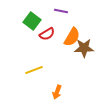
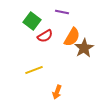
purple line: moved 1 px right, 1 px down
red semicircle: moved 2 px left, 2 px down
brown star: rotated 30 degrees counterclockwise
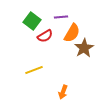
purple line: moved 1 px left, 5 px down; rotated 16 degrees counterclockwise
orange semicircle: moved 4 px up
orange arrow: moved 6 px right
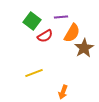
yellow line: moved 3 px down
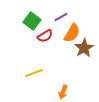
purple line: rotated 24 degrees counterclockwise
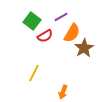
yellow line: rotated 42 degrees counterclockwise
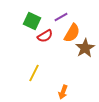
green square: rotated 12 degrees counterclockwise
brown star: moved 1 px right
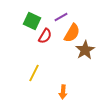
red semicircle: rotated 28 degrees counterclockwise
brown star: moved 2 px down
orange arrow: rotated 16 degrees counterclockwise
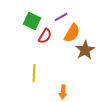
yellow line: rotated 24 degrees counterclockwise
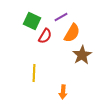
brown star: moved 3 px left, 5 px down
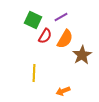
green square: moved 1 px right, 1 px up
orange semicircle: moved 7 px left, 6 px down
orange arrow: moved 1 px up; rotated 64 degrees clockwise
